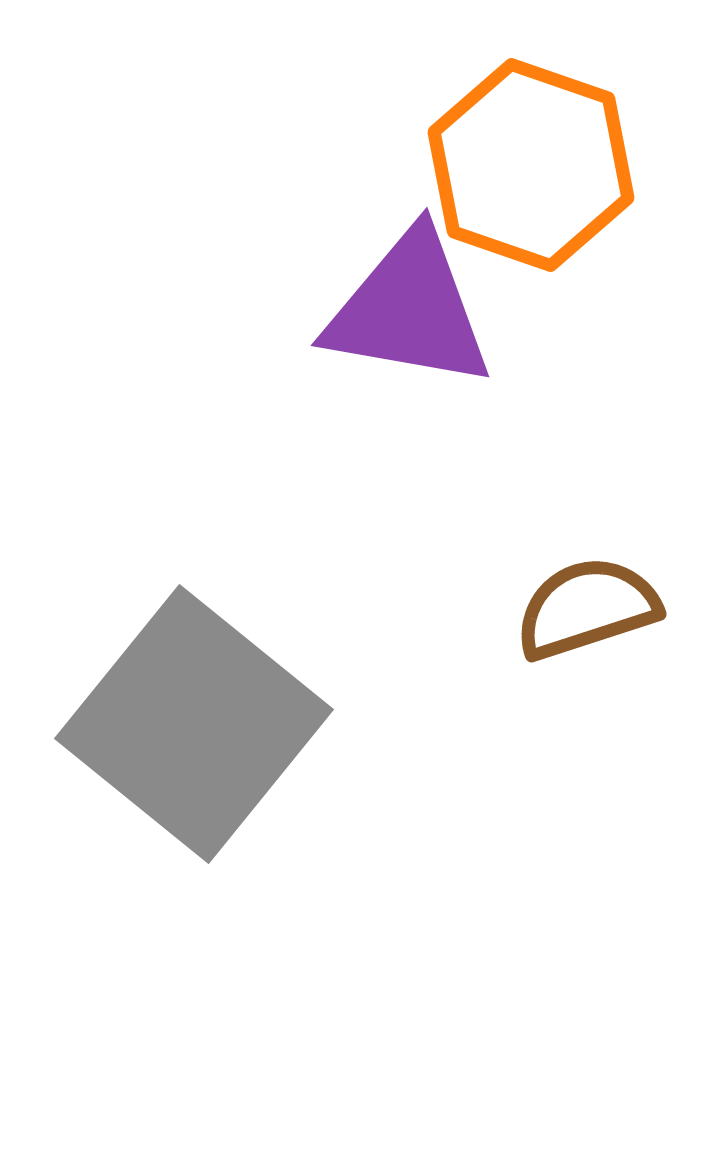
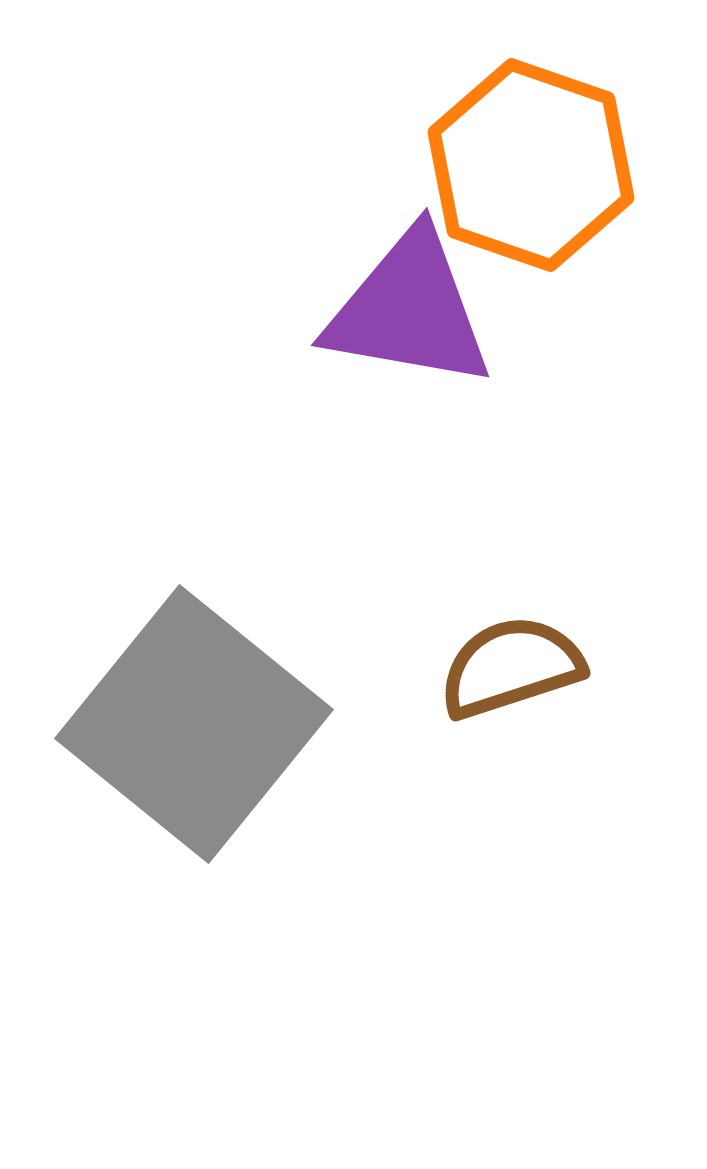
brown semicircle: moved 76 px left, 59 px down
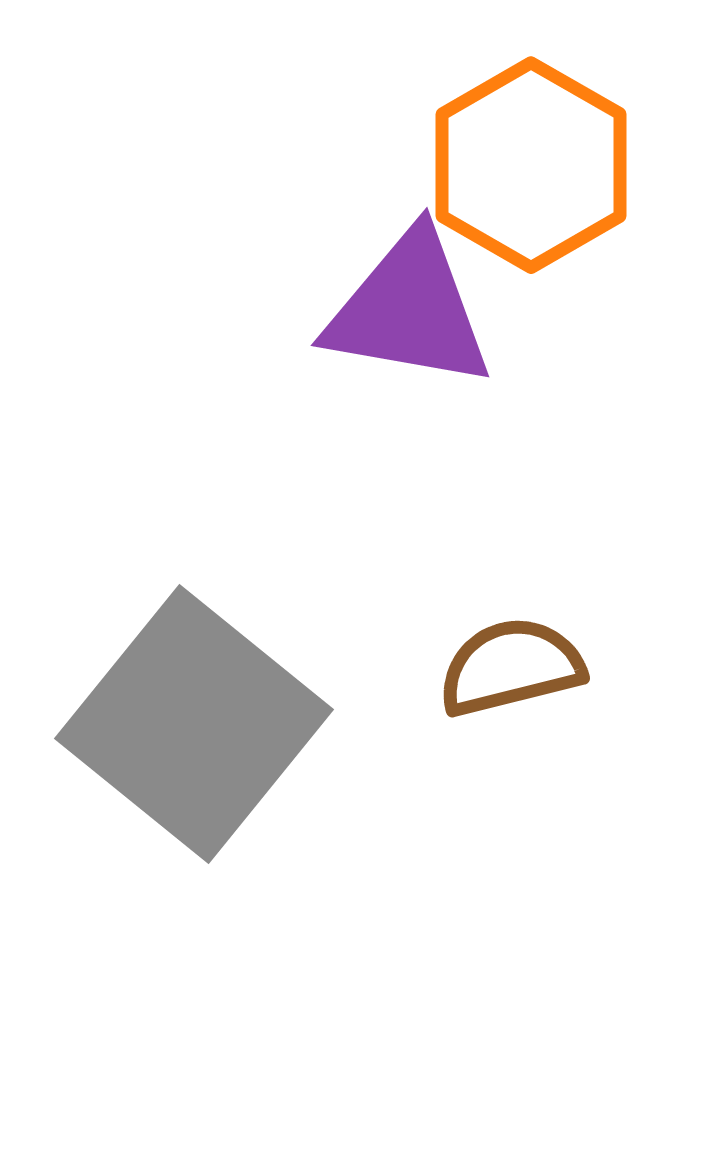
orange hexagon: rotated 11 degrees clockwise
brown semicircle: rotated 4 degrees clockwise
